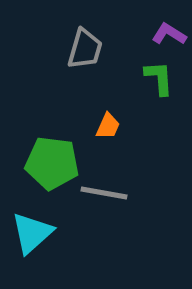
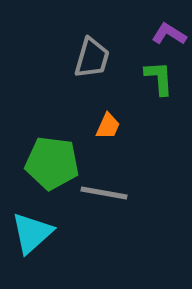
gray trapezoid: moved 7 px right, 9 px down
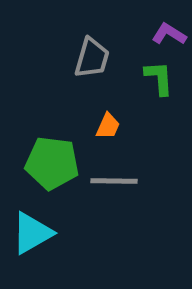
gray line: moved 10 px right, 12 px up; rotated 9 degrees counterclockwise
cyan triangle: rotated 12 degrees clockwise
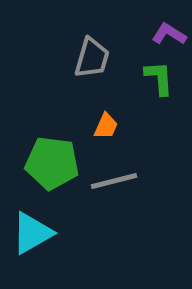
orange trapezoid: moved 2 px left
gray line: rotated 15 degrees counterclockwise
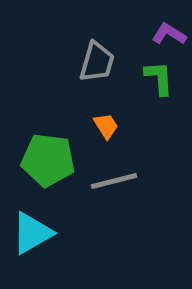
gray trapezoid: moved 5 px right, 4 px down
orange trapezoid: rotated 56 degrees counterclockwise
green pentagon: moved 4 px left, 3 px up
